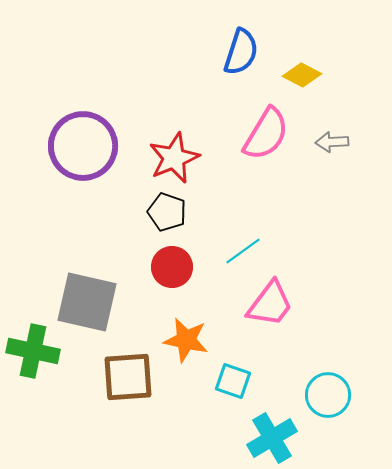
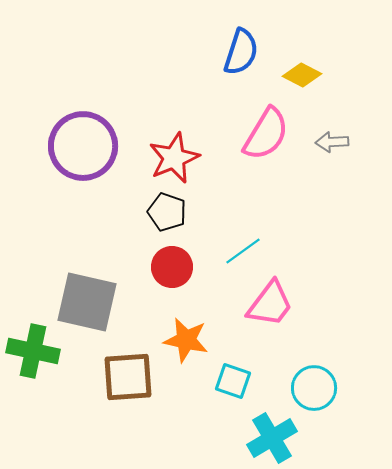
cyan circle: moved 14 px left, 7 px up
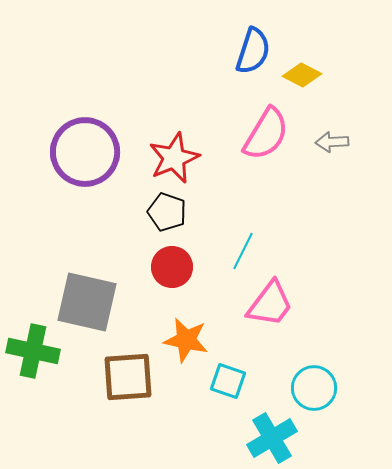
blue semicircle: moved 12 px right, 1 px up
purple circle: moved 2 px right, 6 px down
cyan line: rotated 27 degrees counterclockwise
cyan square: moved 5 px left
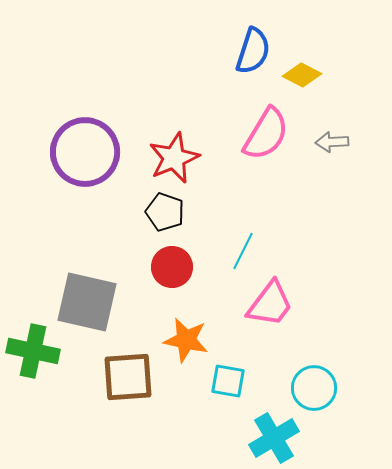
black pentagon: moved 2 px left
cyan square: rotated 9 degrees counterclockwise
cyan cross: moved 2 px right
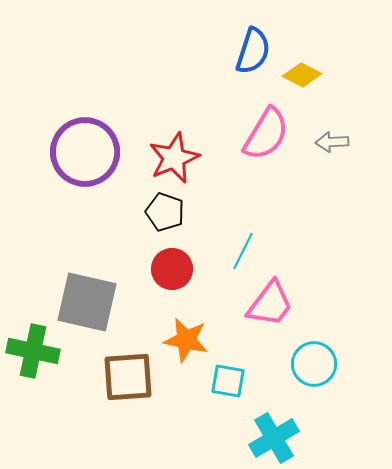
red circle: moved 2 px down
cyan circle: moved 24 px up
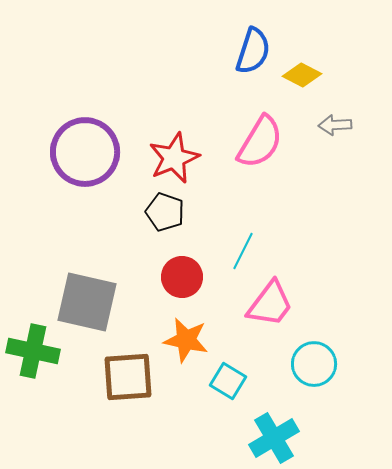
pink semicircle: moved 6 px left, 8 px down
gray arrow: moved 3 px right, 17 px up
red circle: moved 10 px right, 8 px down
cyan square: rotated 21 degrees clockwise
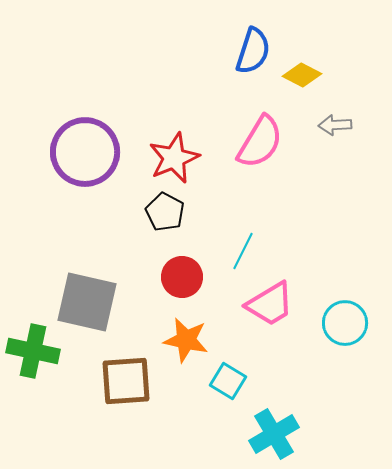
black pentagon: rotated 9 degrees clockwise
pink trapezoid: rotated 22 degrees clockwise
cyan circle: moved 31 px right, 41 px up
brown square: moved 2 px left, 4 px down
cyan cross: moved 4 px up
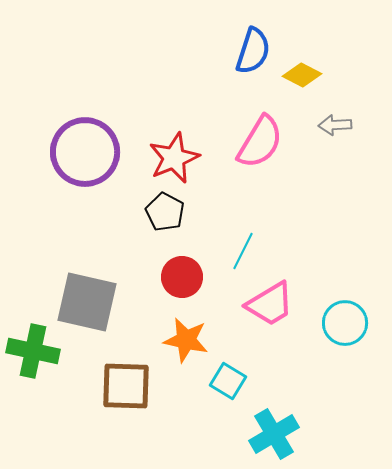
brown square: moved 5 px down; rotated 6 degrees clockwise
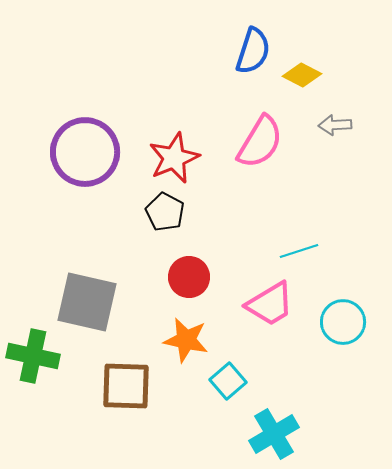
cyan line: moved 56 px right; rotated 45 degrees clockwise
red circle: moved 7 px right
cyan circle: moved 2 px left, 1 px up
green cross: moved 5 px down
cyan square: rotated 18 degrees clockwise
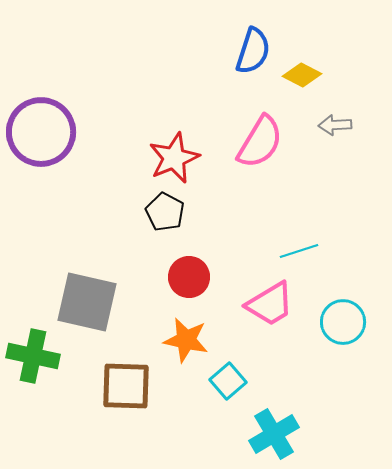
purple circle: moved 44 px left, 20 px up
